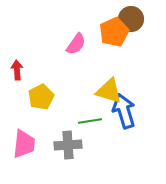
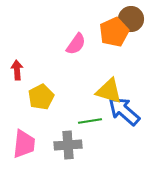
blue arrow: rotated 32 degrees counterclockwise
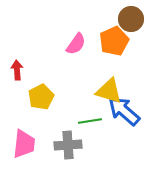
orange pentagon: moved 9 px down
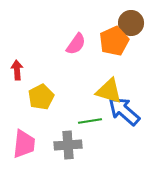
brown circle: moved 4 px down
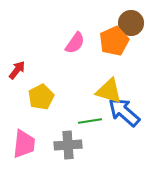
pink semicircle: moved 1 px left, 1 px up
red arrow: rotated 42 degrees clockwise
blue arrow: moved 1 px down
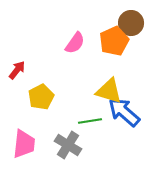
gray cross: rotated 36 degrees clockwise
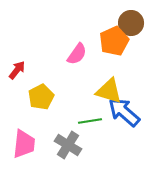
pink semicircle: moved 2 px right, 11 px down
